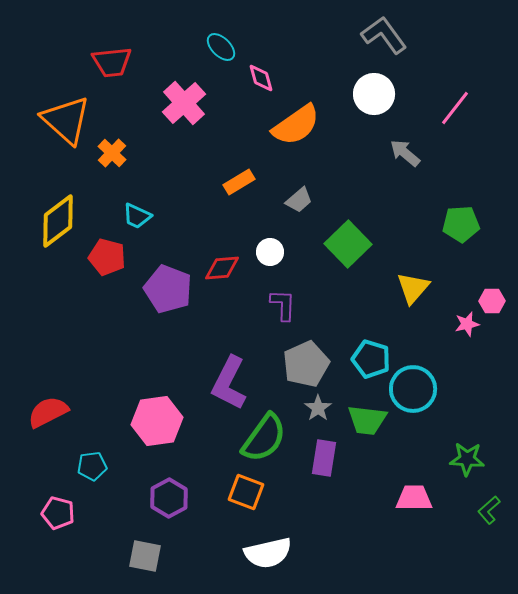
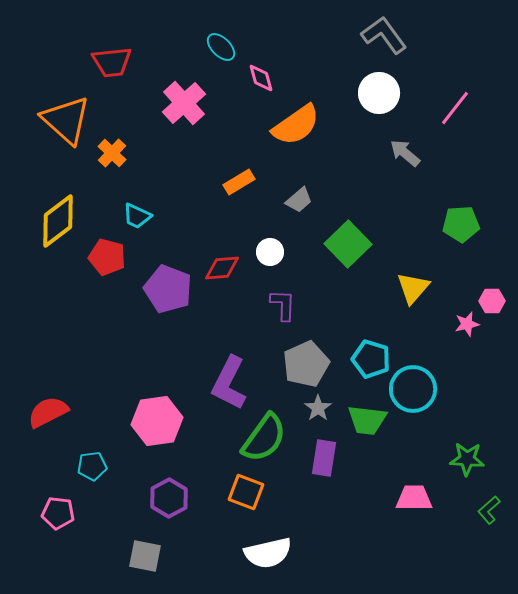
white circle at (374, 94): moved 5 px right, 1 px up
pink pentagon at (58, 513): rotated 8 degrees counterclockwise
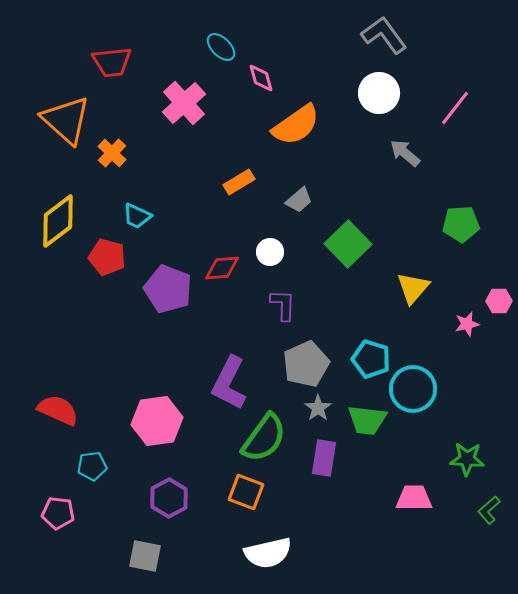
pink hexagon at (492, 301): moved 7 px right
red semicircle at (48, 412): moved 10 px right, 2 px up; rotated 51 degrees clockwise
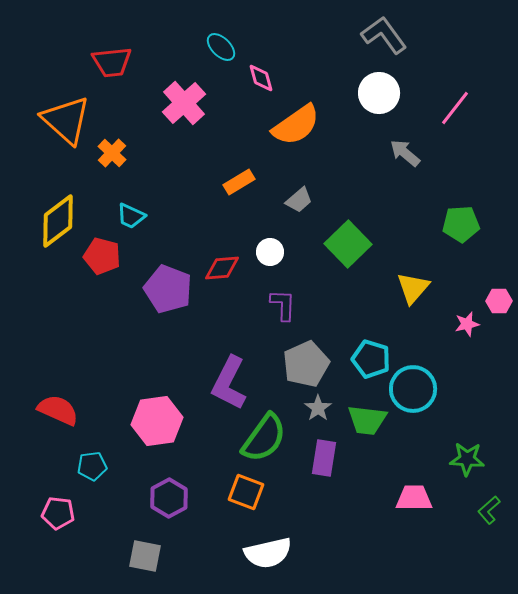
cyan trapezoid at (137, 216): moved 6 px left
red pentagon at (107, 257): moved 5 px left, 1 px up
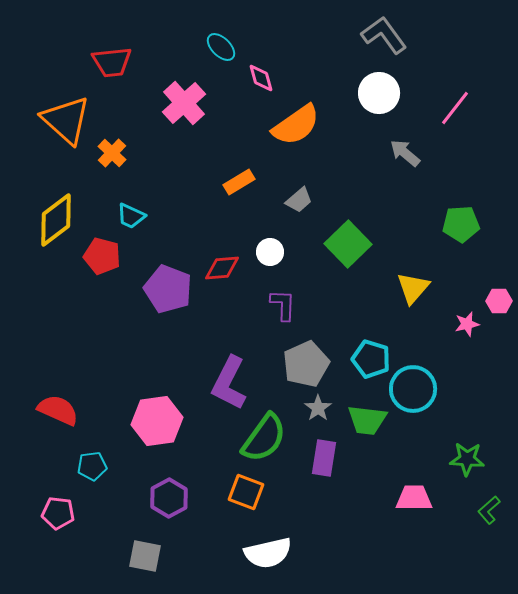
yellow diamond at (58, 221): moved 2 px left, 1 px up
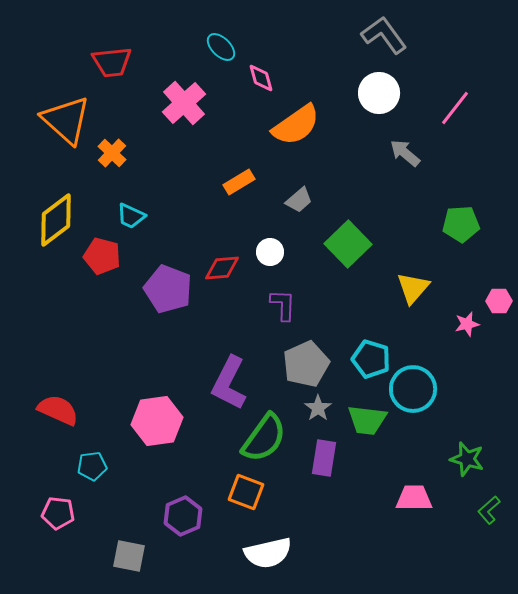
green star at (467, 459): rotated 12 degrees clockwise
purple hexagon at (169, 498): moved 14 px right, 18 px down; rotated 6 degrees clockwise
gray square at (145, 556): moved 16 px left
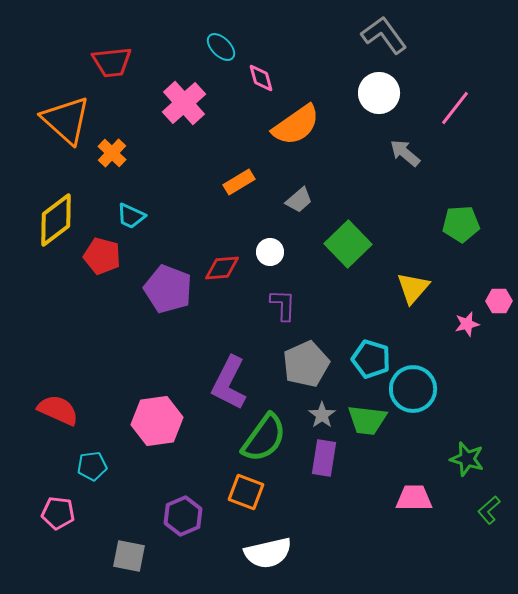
gray star at (318, 408): moved 4 px right, 7 px down
